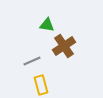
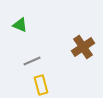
green triangle: moved 27 px left; rotated 14 degrees clockwise
brown cross: moved 19 px right, 1 px down
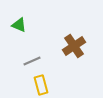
green triangle: moved 1 px left
brown cross: moved 9 px left, 1 px up
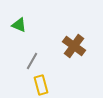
brown cross: rotated 20 degrees counterclockwise
gray line: rotated 36 degrees counterclockwise
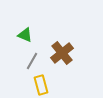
green triangle: moved 6 px right, 10 px down
brown cross: moved 12 px left, 7 px down; rotated 15 degrees clockwise
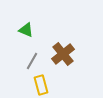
green triangle: moved 1 px right, 5 px up
brown cross: moved 1 px right, 1 px down
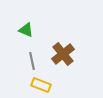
gray line: rotated 42 degrees counterclockwise
yellow rectangle: rotated 54 degrees counterclockwise
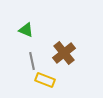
brown cross: moved 1 px right, 1 px up
yellow rectangle: moved 4 px right, 5 px up
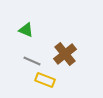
brown cross: moved 1 px right, 1 px down
gray line: rotated 54 degrees counterclockwise
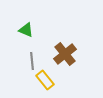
gray line: rotated 60 degrees clockwise
yellow rectangle: rotated 30 degrees clockwise
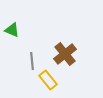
green triangle: moved 14 px left
yellow rectangle: moved 3 px right
